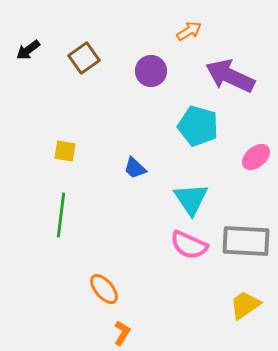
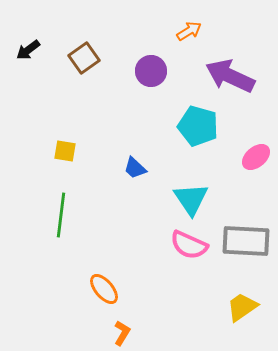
yellow trapezoid: moved 3 px left, 2 px down
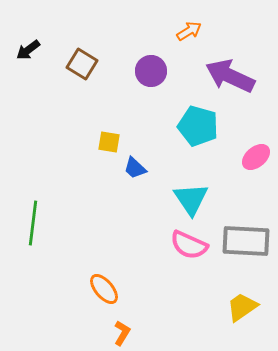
brown square: moved 2 px left, 6 px down; rotated 24 degrees counterclockwise
yellow square: moved 44 px right, 9 px up
green line: moved 28 px left, 8 px down
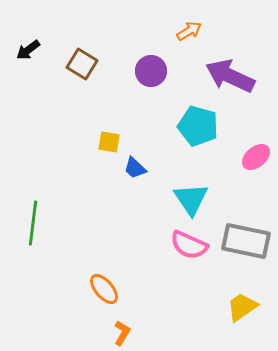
gray rectangle: rotated 9 degrees clockwise
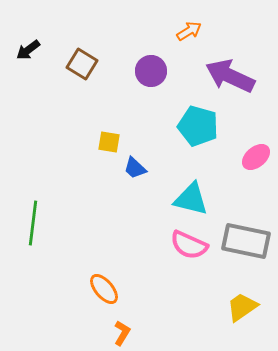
cyan triangle: rotated 42 degrees counterclockwise
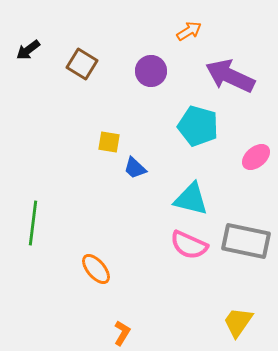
orange ellipse: moved 8 px left, 20 px up
yellow trapezoid: moved 4 px left, 15 px down; rotated 20 degrees counterclockwise
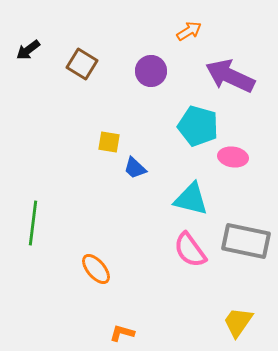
pink ellipse: moved 23 px left; rotated 48 degrees clockwise
pink semicircle: moved 1 px right, 5 px down; rotated 30 degrees clockwise
orange L-shape: rotated 105 degrees counterclockwise
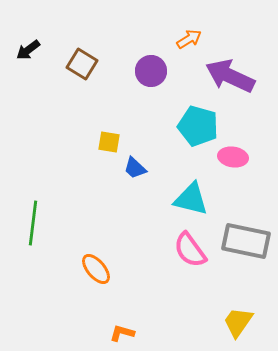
orange arrow: moved 8 px down
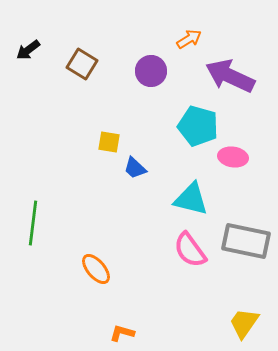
yellow trapezoid: moved 6 px right, 1 px down
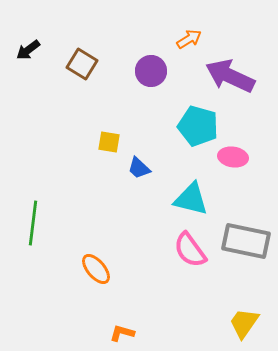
blue trapezoid: moved 4 px right
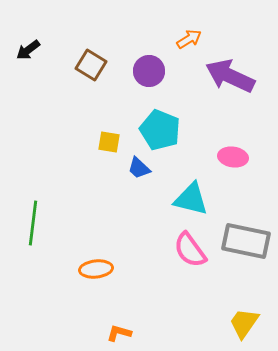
brown square: moved 9 px right, 1 px down
purple circle: moved 2 px left
cyan pentagon: moved 38 px left, 4 px down; rotated 6 degrees clockwise
orange ellipse: rotated 56 degrees counterclockwise
orange L-shape: moved 3 px left
